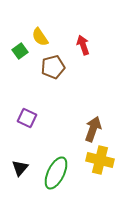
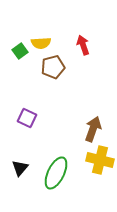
yellow semicircle: moved 1 px right, 6 px down; rotated 60 degrees counterclockwise
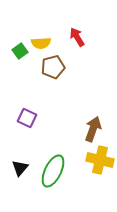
red arrow: moved 6 px left, 8 px up; rotated 12 degrees counterclockwise
green ellipse: moved 3 px left, 2 px up
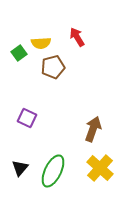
green square: moved 1 px left, 2 px down
yellow cross: moved 8 px down; rotated 28 degrees clockwise
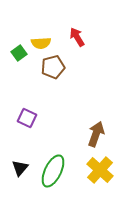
brown arrow: moved 3 px right, 5 px down
yellow cross: moved 2 px down
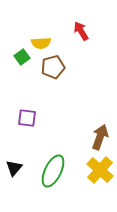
red arrow: moved 4 px right, 6 px up
green square: moved 3 px right, 4 px down
purple square: rotated 18 degrees counterclockwise
brown arrow: moved 4 px right, 3 px down
black triangle: moved 6 px left
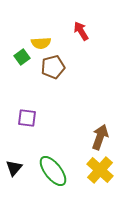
green ellipse: rotated 64 degrees counterclockwise
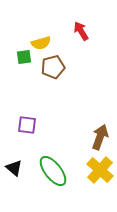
yellow semicircle: rotated 12 degrees counterclockwise
green square: moved 2 px right; rotated 28 degrees clockwise
purple square: moved 7 px down
black triangle: rotated 30 degrees counterclockwise
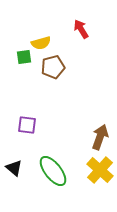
red arrow: moved 2 px up
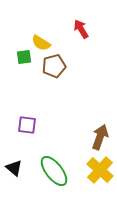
yellow semicircle: rotated 48 degrees clockwise
brown pentagon: moved 1 px right, 1 px up
green ellipse: moved 1 px right
